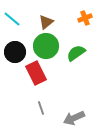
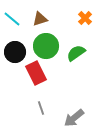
orange cross: rotated 24 degrees counterclockwise
brown triangle: moved 6 px left, 3 px up; rotated 21 degrees clockwise
gray arrow: rotated 15 degrees counterclockwise
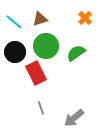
cyan line: moved 2 px right, 3 px down
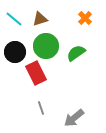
cyan line: moved 3 px up
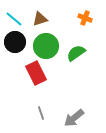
orange cross: rotated 24 degrees counterclockwise
black circle: moved 10 px up
gray line: moved 5 px down
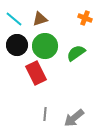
black circle: moved 2 px right, 3 px down
green circle: moved 1 px left
gray line: moved 4 px right, 1 px down; rotated 24 degrees clockwise
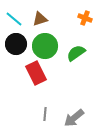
black circle: moved 1 px left, 1 px up
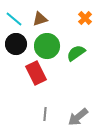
orange cross: rotated 24 degrees clockwise
green circle: moved 2 px right
gray arrow: moved 4 px right, 1 px up
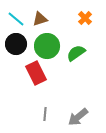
cyan line: moved 2 px right
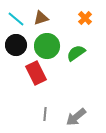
brown triangle: moved 1 px right, 1 px up
black circle: moved 1 px down
gray arrow: moved 2 px left
